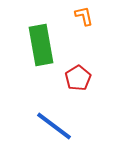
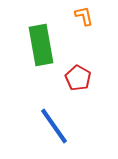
red pentagon: rotated 10 degrees counterclockwise
blue line: rotated 18 degrees clockwise
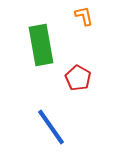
blue line: moved 3 px left, 1 px down
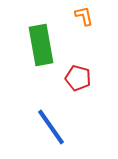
red pentagon: rotated 15 degrees counterclockwise
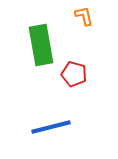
red pentagon: moved 4 px left, 4 px up
blue line: rotated 69 degrees counterclockwise
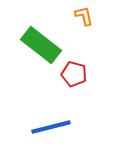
green rectangle: rotated 42 degrees counterclockwise
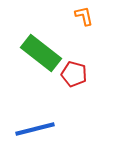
green rectangle: moved 8 px down
blue line: moved 16 px left, 2 px down
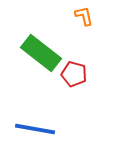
blue line: rotated 24 degrees clockwise
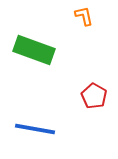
green rectangle: moved 7 px left, 3 px up; rotated 18 degrees counterclockwise
red pentagon: moved 20 px right, 22 px down; rotated 15 degrees clockwise
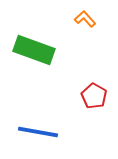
orange L-shape: moved 1 px right, 3 px down; rotated 30 degrees counterclockwise
blue line: moved 3 px right, 3 px down
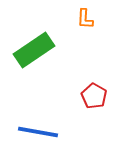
orange L-shape: rotated 135 degrees counterclockwise
green rectangle: rotated 54 degrees counterclockwise
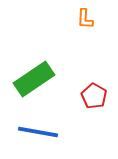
green rectangle: moved 29 px down
